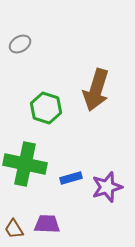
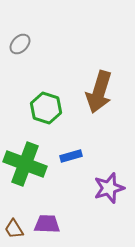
gray ellipse: rotated 15 degrees counterclockwise
brown arrow: moved 3 px right, 2 px down
green cross: rotated 9 degrees clockwise
blue rectangle: moved 22 px up
purple star: moved 2 px right, 1 px down
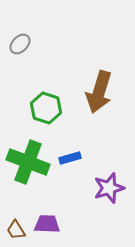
blue rectangle: moved 1 px left, 2 px down
green cross: moved 3 px right, 2 px up
brown trapezoid: moved 2 px right, 1 px down
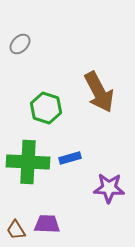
brown arrow: rotated 45 degrees counterclockwise
green cross: rotated 18 degrees counterclockwise
purple star: rotated 20 degrees clockwise
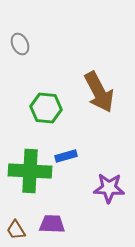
gray ellipse: rotated 70 degrees counterclockwise
green hexagon: rotated 12 degrees counterclockwise
blue rectangle: moved 4 px left, 2 px up
green cross: moved 2 px right, 9 px down
purple trapezoid: moved 5 px right
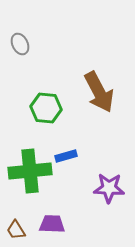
green cross: rotated 9 degrees counterclockwise
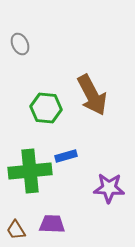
brown arrow: moved 7 px left, 3 px down
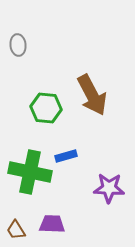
gray ellipse: moved 2 px left, 1 px down; rotated 20 degrees clockwise
green cross: moved 1 px down; rotated 18 degrees clockwise
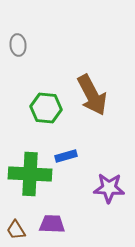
green cross: moved 2 px down; rotated 9 degrees counterclockwise
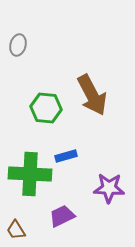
gray ellipse: rotated 20 degrees clockwise
purple trapezoid: moved 10 px right, 8 px up; rotated 28 degrees counterclockwise
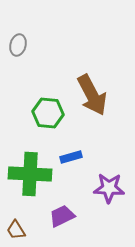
green hexagon: moved 2 px right, 5 px down
blue rectangle: moved 5 px right, 1 px down
